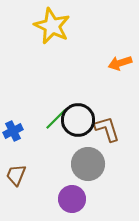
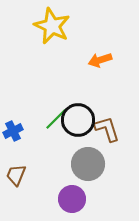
orange arrow: moved 20 px left, 3 px up
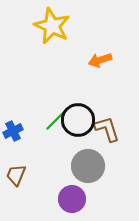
green line: moved 1 px down
gray circle: moved 2 px down
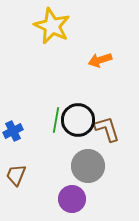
green line: rotated 35 degrees counterclockwise
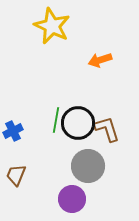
black circle: moved 3 px down
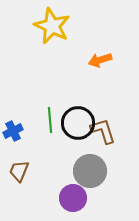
green line: moved 6 px left; rotated 15 degrees counterclockwise
brown L-shape: moved 4 px left, 2 px down
gray circle: moved 2 px right, 5 px down
brown trapezoid: moved 3 px right, 4 px up
purple circle: moved 1 px right, 1 px up
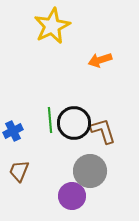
yellow star: rotated 21 degrees clockwise
black circle: moved 4 px left
purple circle: moved 1 px left, 2 px up
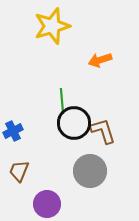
yellow star: rotated 9 degrees clockwise
green line: moved 12 px right, 19 px up
purple circle: moved 25 px left, 8 px down
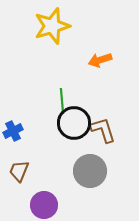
brown L-shape: moved 1 px up
purple circle: moved 3 px left, 1 px down
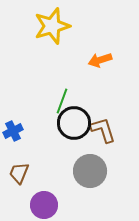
green line: rotated 25 degrees clockwise
brown trapezoid: moved 2 px down
